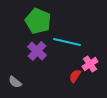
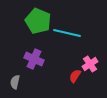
cyan line: moved 9 px up
purple cross: moved 3 px left, 8 px down; rotated 18 degrees counterclockwise
gray semicircle: rotated 64 degrees clockwise
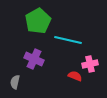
green pentagon: rotated 20 degrees clockwise
cyan line: moved 1 px right, 7 px down
pink cross: rotated 21 degrees clockwise
red semicircle: rotated 80 degrees clockwise
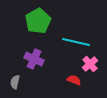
cyan line: moved 8 px right, 2 px down
pink cross: rotated 28 degrees counterclockwise
red semicircle: moved 1 px left, 4 px down
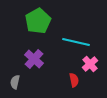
purple cross: rotated 18 degrees clockwise
red semicircle: rotated 56 degrees clockwise
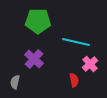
green pentagon: rotated 30 degrees clockwise
